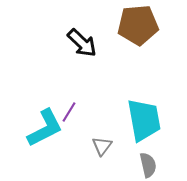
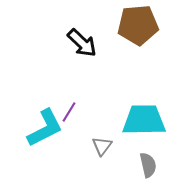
cyan trapezoid: rotated 81 degrees counterclockwise
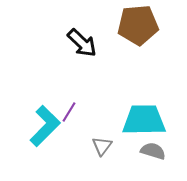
cyan L-shape: moved 2 px up; rotated 18 degrees counterclockwise
gray semicircle: moved 5 px right, 14 px up; rotated 60 degrees counterclockwise
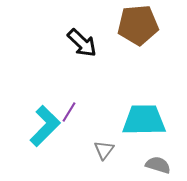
gray triangle: moved 2 px right, 4 px down
gray semicircle: moved 5 px right, 14 px down
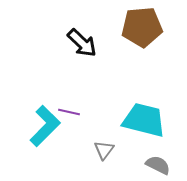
brown pentagon: moved 4 px right, 2 px down
purple line: rotated 70 degrees clockwise
cyan trapezoid: rotated 15 degrees clockwise
gray semicircle: rotated 10 degrees clockwise
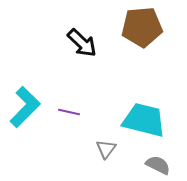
cyan L-shape: moved 20 px left, 19 px up
gray triangle: moved 2 px right, 1 px up
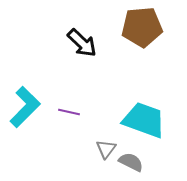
cyan trapezoid: rotated 6 degrees clockwise
gray semicircle: moved 27 px left, 3 px up
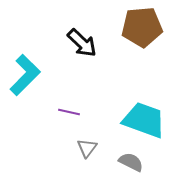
cyan L-shape: moved 32 px up
gray triangle: moved 19 px left, 1 px up
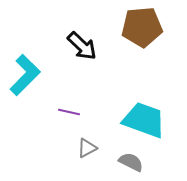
black arrow: moved 3 px down
gray triangle: rotated 25 degrees clockwise
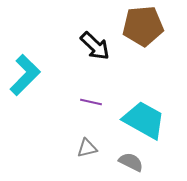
brown pentagon: moved 1 px right, 1 px up
black arrow: moved 13 px right
purple line: moved 22 px right, 10 px up
cyan trapezoid: rotated 9 degrees clockwise
gray triangle: rotated 15 degrees clockwise
